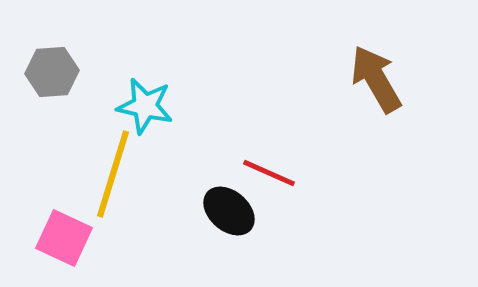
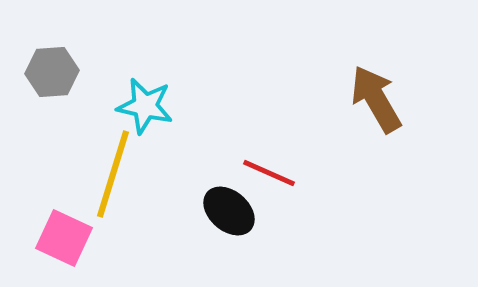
brown arrow: moved 20 px down
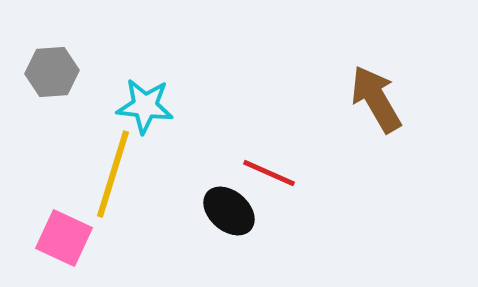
cyan star: rotated 6 degrees counterclockwise
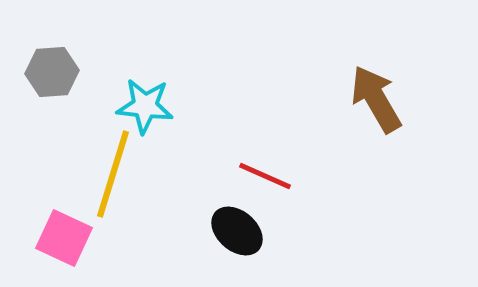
red line: moved 4 px left, 3 px down
black ellipse: moved 8 px right, 20 px down
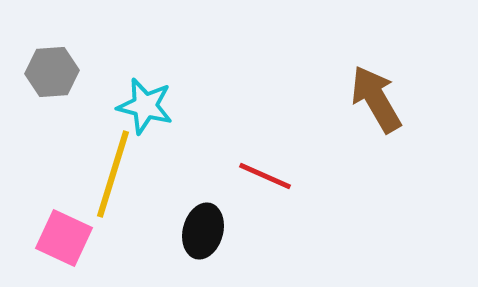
cyan star: rotated 8 degrees clockwise
black ellipse: moved 34 px left; rotated 64 degrees clockwise
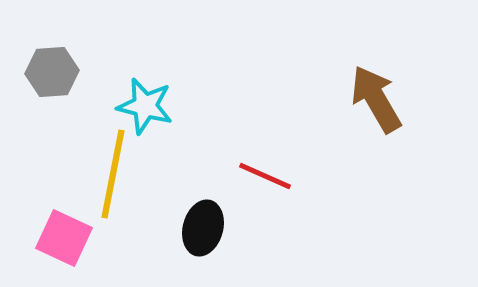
yellow line: rotated 6 degrees counterclockwise
black ellipse: moved 3 px up
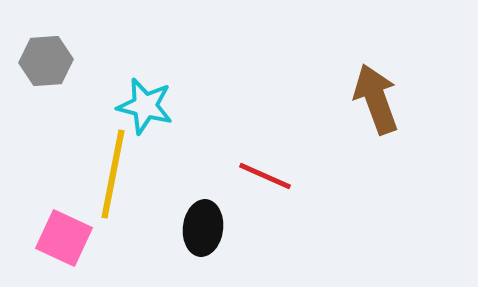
gray hexagon: moved 6 px left, 11 px up
brown arrow: rotated 10 degrees clockwise
black ellipse: rotated 8 degrees counterclockwise
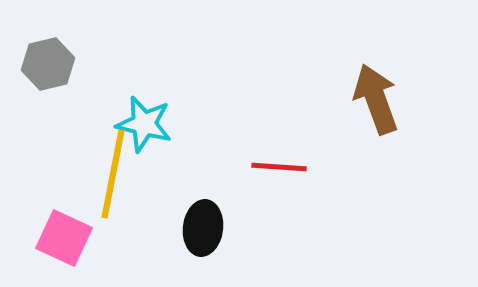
gray hexagon: moved 2 px right, 3 px down; rotated 9 degrees counterclockwise
cyan star: moved 1 px left, 18 px down
red line: moved 14 px right, 9 px up; rotated 20 degrees counterclockwise
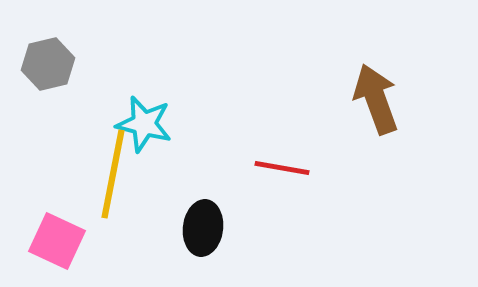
red line: moved 3 px right, 1 px down; rotated 6 degrees clockwise
pink square: moved 7 px left, 3 px down
